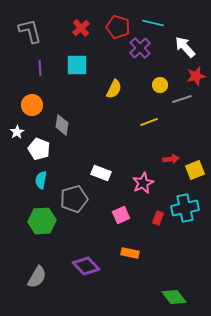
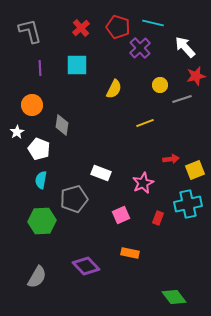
yellow line: moved 4 px left, 1 px down
cyan cross: moved 3 px right, 4 px up
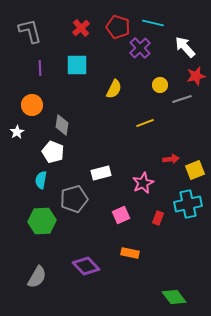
white pentagon: moved 14 px right, 3 px down
white rectangle: rotated 36 degrees counterclockwise
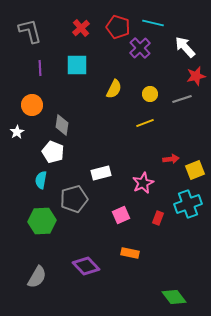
yellow circle: moved 10 px left, 9 px down
cyan cross: rotated 8 degrees counterclockwise
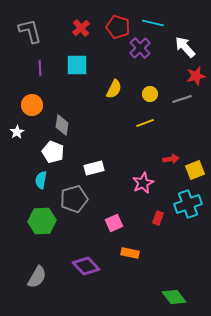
white rectangle: moved 7 px left, 5 px up
pink square: moved 7 px left, 8 px down
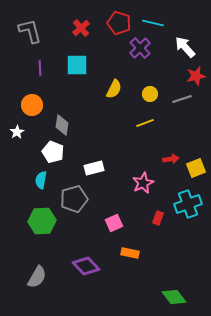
red pentagon: moved 1 px right, 4 px up
yellow square: moved 1 px right, 2 px up
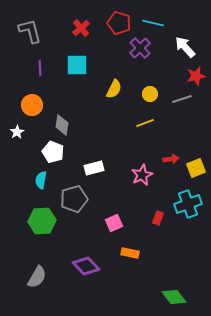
pink star: moved 1 px left, 8 px up
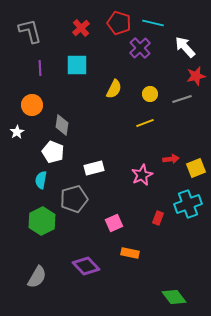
green hexagon: rotated 24 degrees counterclockwise
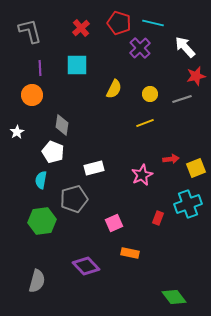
orange circle: moved 10 px up
green hexagon: rotated 20 degrees clockwise
gray semicircle: moved 4 px down; rotated 15 degrees counterclockwise
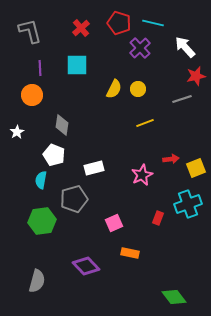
yellow circle: moved 12 px left, 5 px up
white pentagon: moved 1 px right, 3 px down
